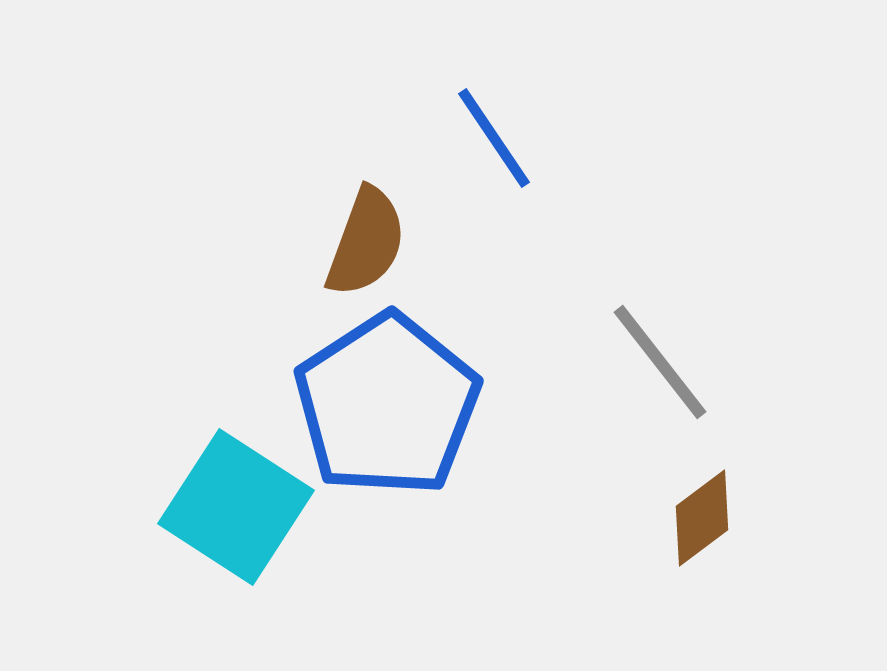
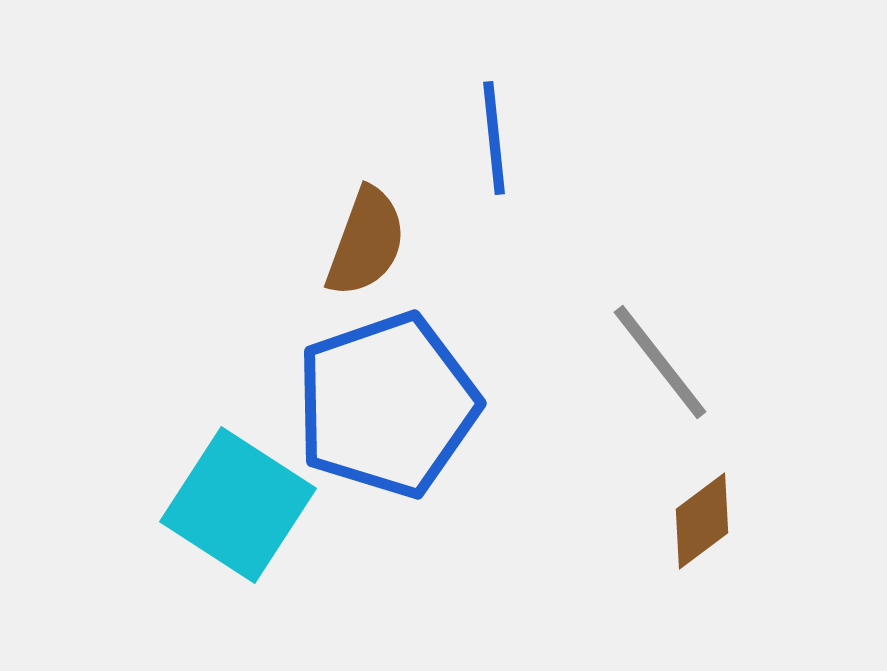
blue line: rotated 28 degrees clockwise
blue pentagon: rotated 14 degrees clockwise
cyan square: moved 2 px right, 2 px up
brown diamond: moved 3 px down
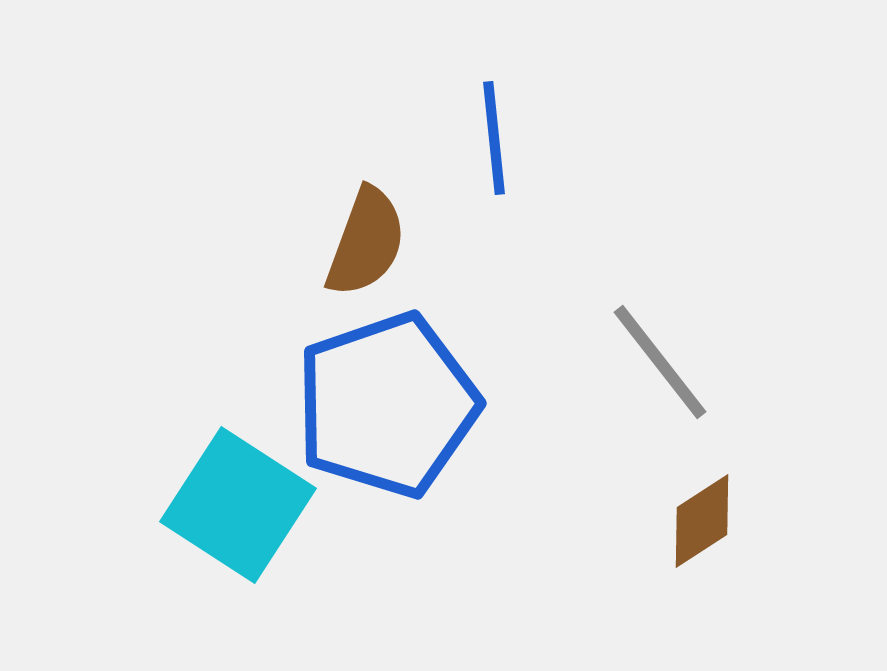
brown diamond: rotated 4 degrees clockwise
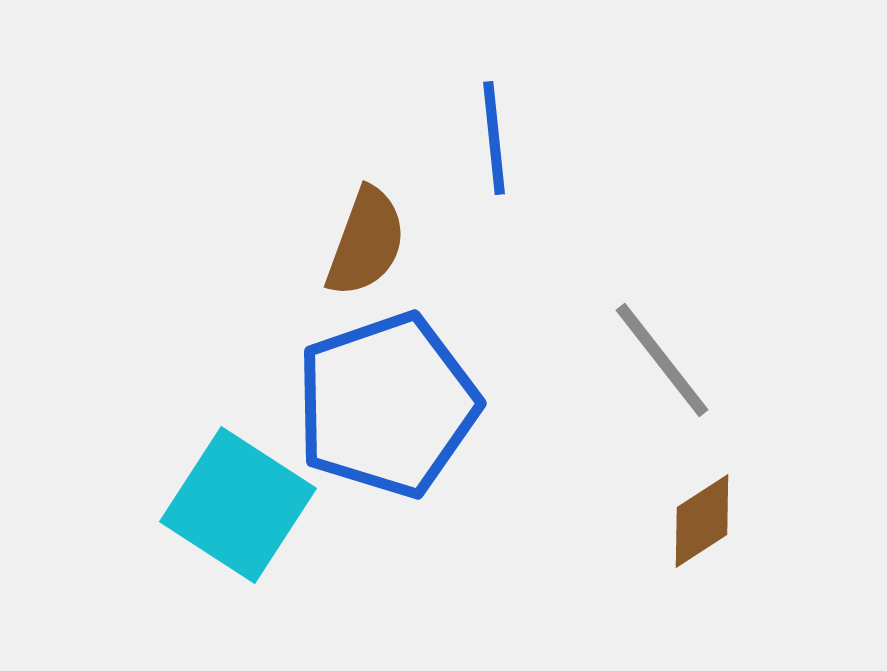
gray line: moved 2 px right, 2 px up
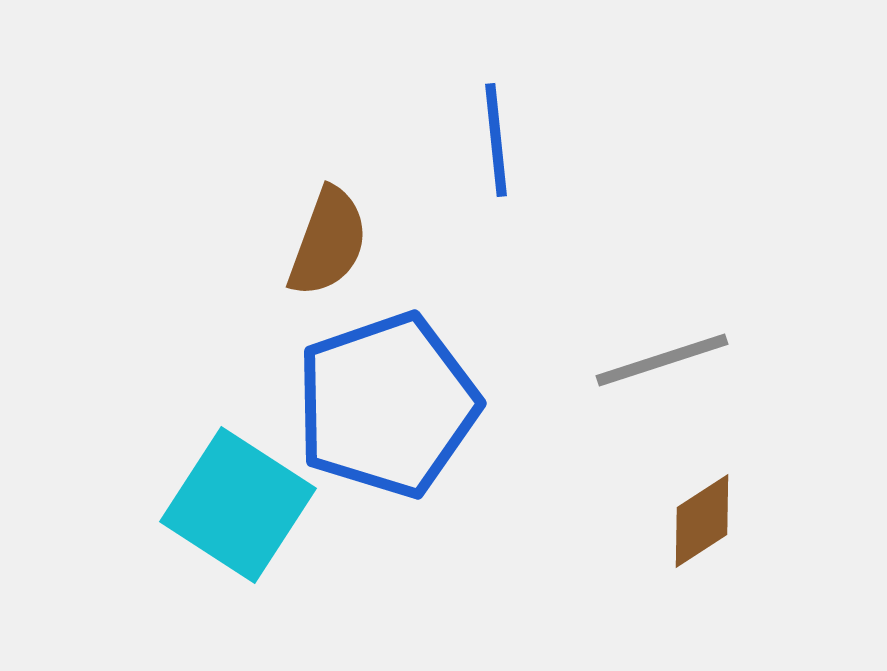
blue line: moved 2 px right, 2 px down
brown semicircle: moved 38 px left
gray line: rotated 70 degrees counterclockwise
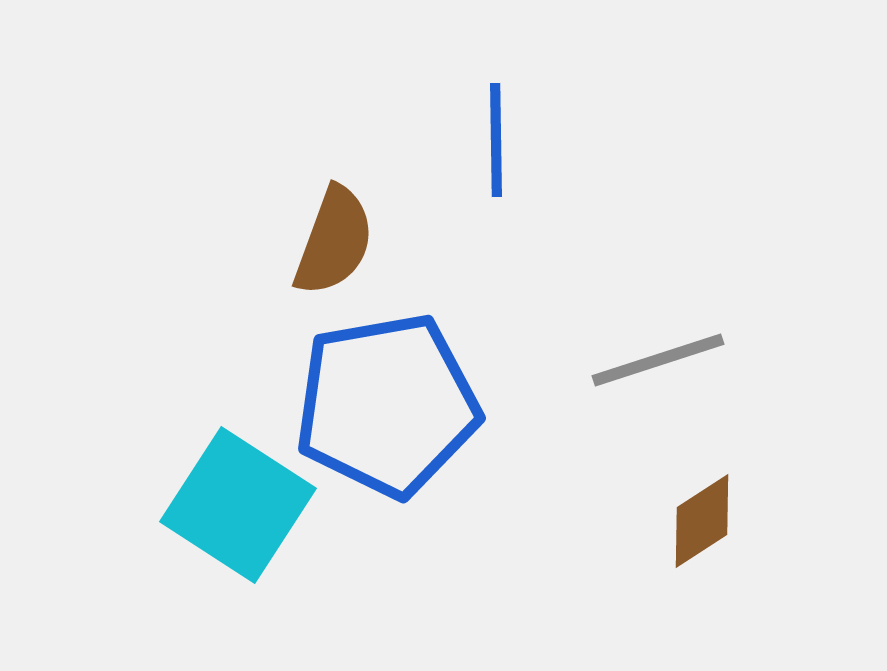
blue line: rotated 5 degrees clockwise
brown semicircle: moved 6 px right, 1 px up
gray line: moved 4 px left
blue pentagon: rotated 9 degrees clockwise
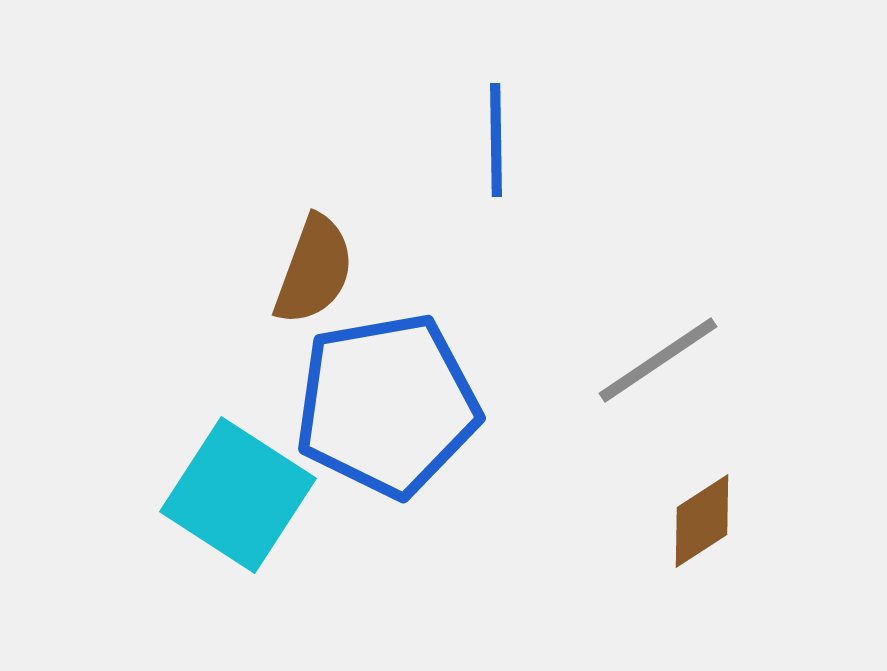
brown semicircle: moved 20 px left, 29 px down
gray line: rotated 16 degrees counterclockwise
cyan square: moved 10 px up
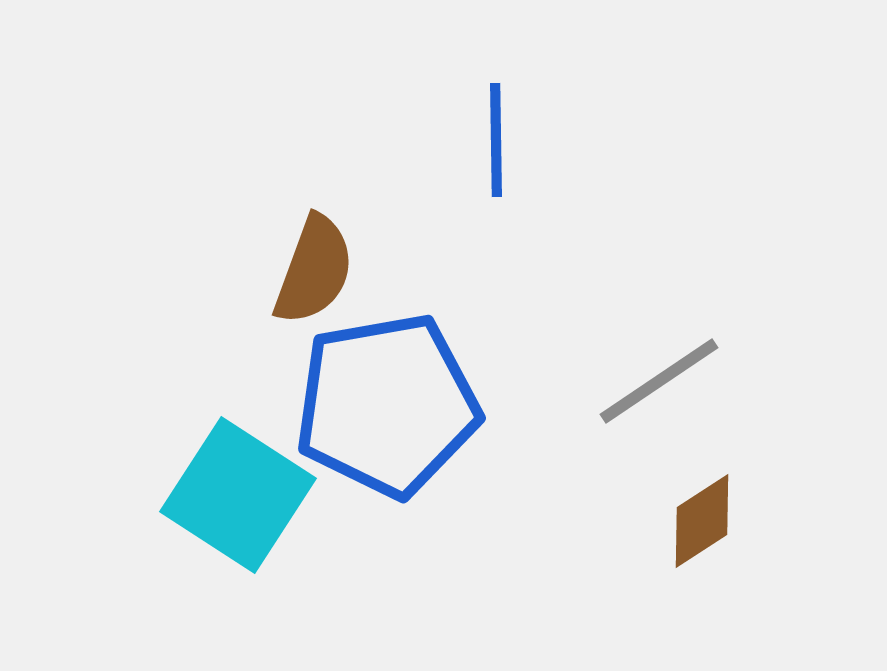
gray line: moved 1 px right, 21 px down
